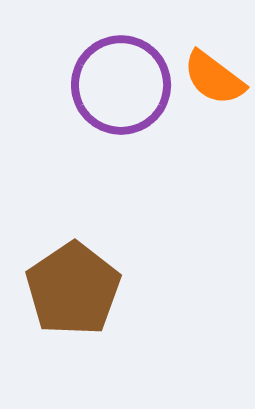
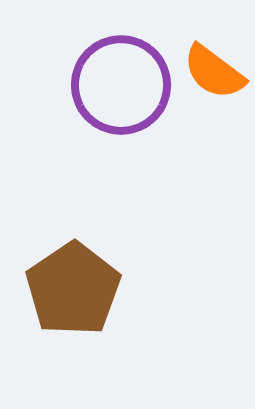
orange semicircle: moved 6 px up
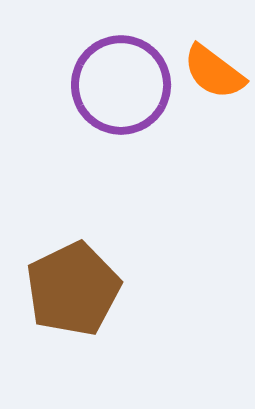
brown pentagon: rotated 8 degrees clockwise
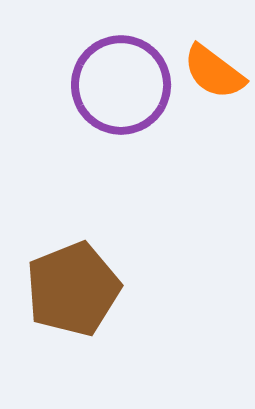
brown pentagon: rotated 4 degrees clockwise
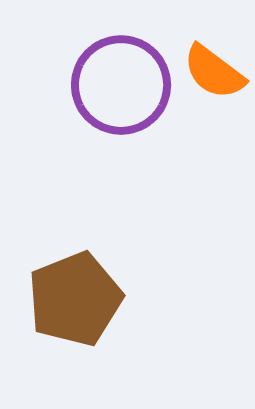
brown pentagon: moved 2 px right, 10 px down
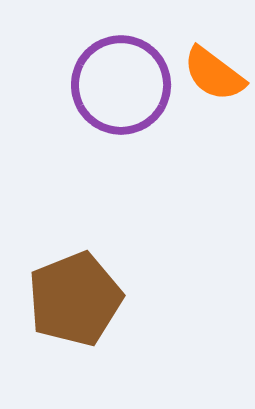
orange semicircle: moved 2 px down
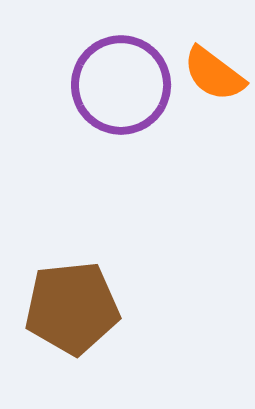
brown pentagon: moved 3 px left, 9 px down; rotated 16 degrees clockwise
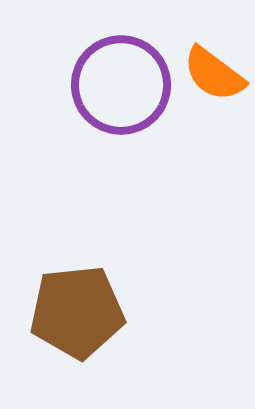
brown pentagon: moved 5 px right, 4 px down
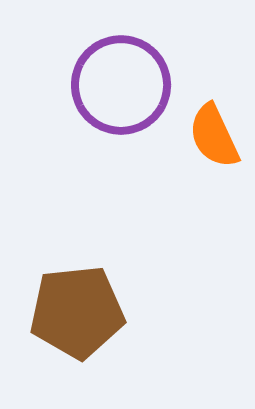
orange semicircle: moved 62 px down; rotated 28 degrees clockwise
